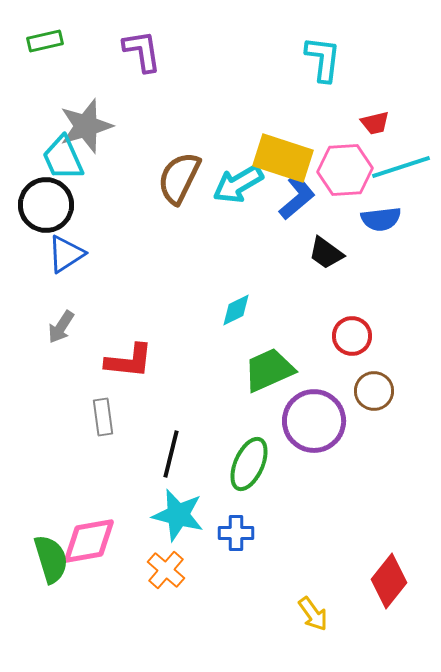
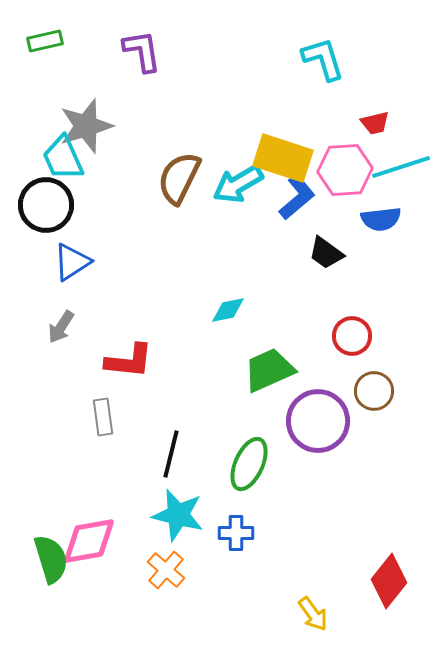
cyan L-shape: rotated 24 degrees counterclockwise
blue triangle: moved 6 px right, 8 px down
cyan diamond: moved 8 px left; rotated 15 degrees clockwise
purple circle: moved 4 px right
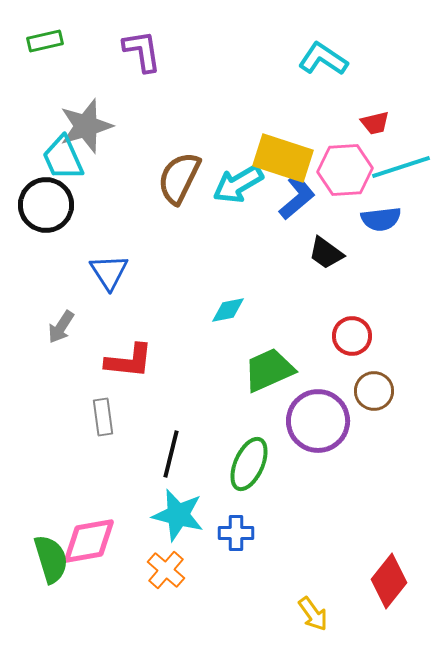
cyan L-shape: rotated 39 degrees counterclockwise
blue triangle: moved 37 px right, 10 px down; rotated 30 degrees counterclockwise
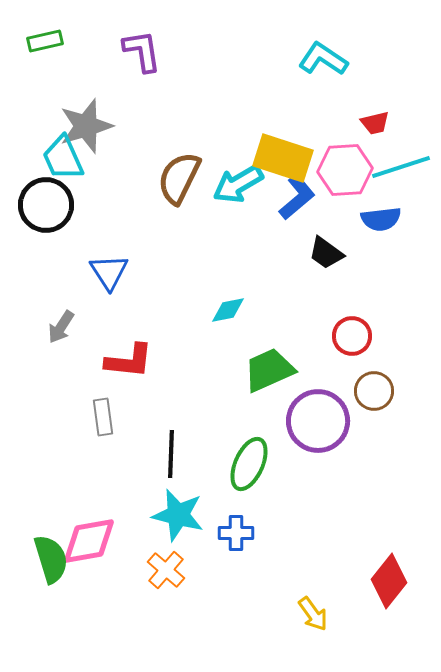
black line: rotated 12 degrees counterclockwise
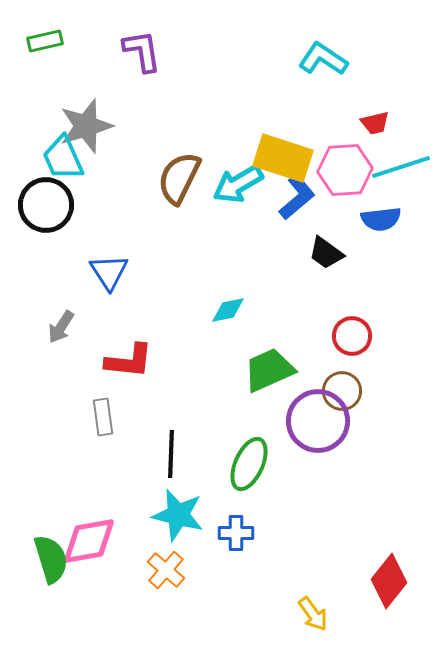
brown circle: moved 32 px left
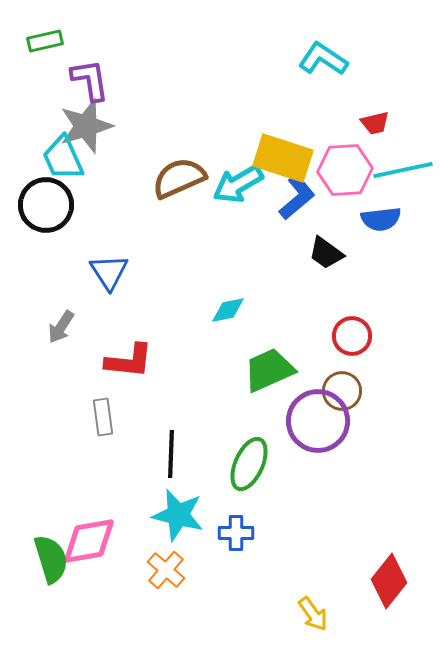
purple L-shape: moved 52 px left, 29 px down
cyan line: moved 2 px right, 3 px down; rotated 6 degrees clockwise
brown semicircle: rotated 40 degrees clockwise
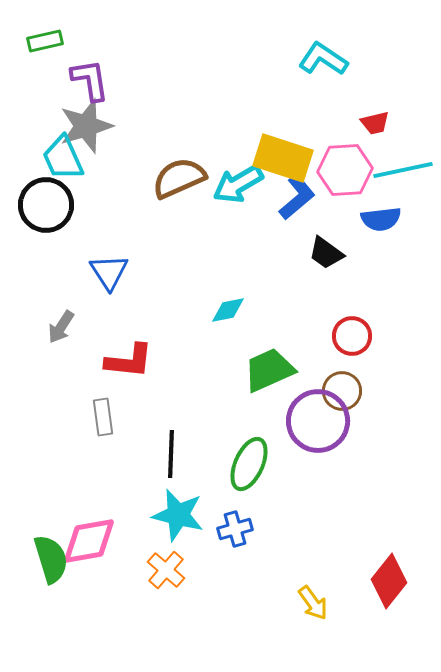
blue cross: moved 1 px left, 4 px up; rotated 16 degrees counterclockwise
yellow arrow: moved 11 px up
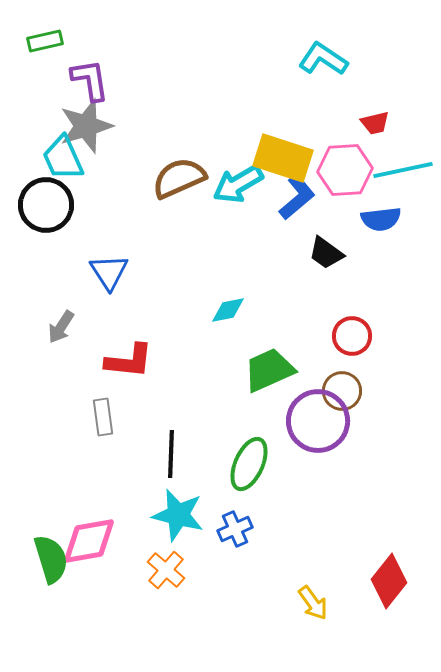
blue cross: rotated 8 degrees counterclockwise
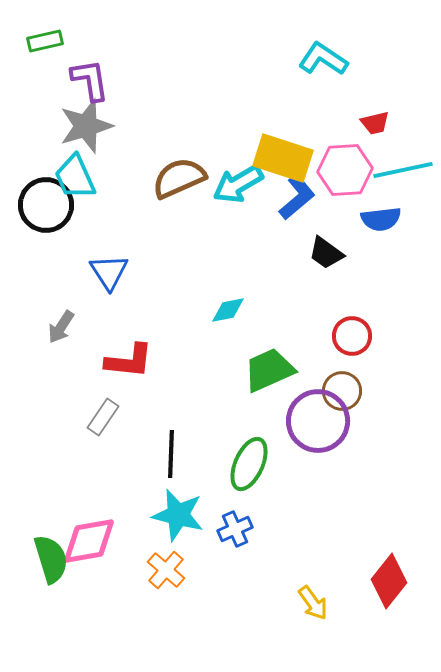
cyan trapezoid: moved 12 px right, 19 px down
gray rectangle: rotated 42 degrees clockwise
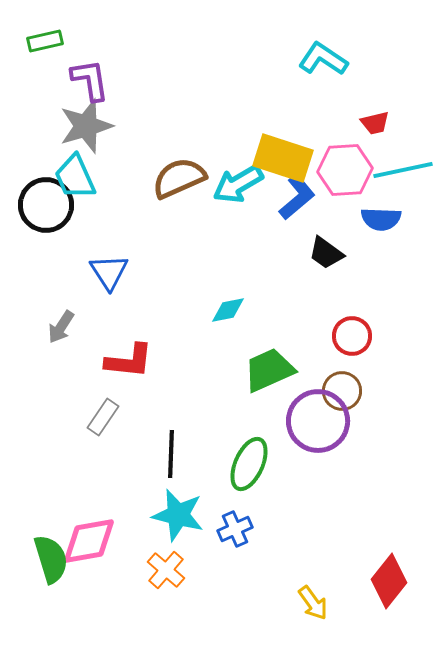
blue semicircle: rotated 9 degrees clockwise
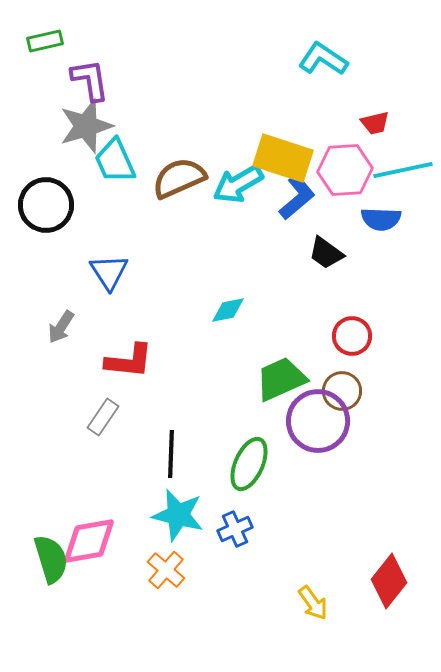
cyan trapezoid: moved 40 px right, 16 px up
green trapezoid: moved 12 px right, 9 px down
